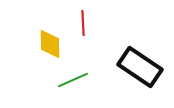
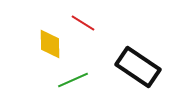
red line: rotated 55 degrees counterclockwise
black rectangle: moved 2 px left
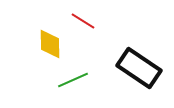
red line: moved 2 px up
black rectangle: moved 1 px right, 1 px down
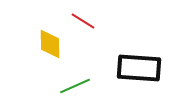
black rectangle: rotated 30 degrees counterclockwise
green line: moved 2 px right, 6 px down
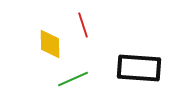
red line: moved 4 px down; rotated 40 degrees clockwise
green line: moved 2 px left, 7 px up
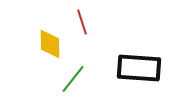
red line: moved 1 px left, 3 px up
green line: rotated 28 degrees counterclockwise
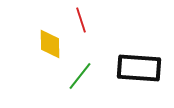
red line: moved 1 px left, 2 px up
green line: moved 7 px right, 3 px up
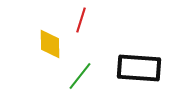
red line: rotated 35 degrees clockwise
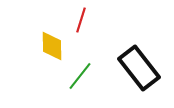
yellow diamond: moved 2 px right, 2 px down
black rectangle: rotated 48 degrees clockwise
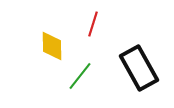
red line: moved 12 px right, 4 px down
black rectangle: rotated 9 degrees clockwise
